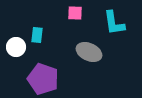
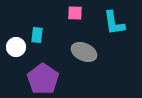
gray ellipse: moved 5 px left
purple pentagon: rotated 16 degrees clockwise
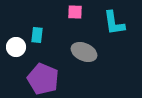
pink square: moved 1 px up
purple pentagon: rotated 12 degrees counterclockwise
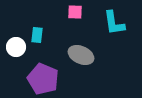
gray ellipse: moved 3 px left, 3 px down
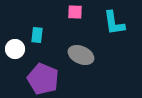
white circle: moved 1 px left, 2 px down
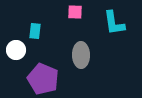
cyan rectangle: moved 2 px left, 4 px up
white circle: moved 1 px right, 1 px down
gray ellipse: rotated 65 degrees clockwise
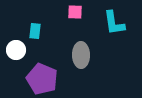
purple pentagon: moved 1 px left
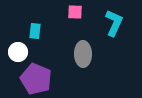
cyan L-shape: rotated 148 degrees counterclockwise
white circle: moved 2 px right, 2 px down
gray ellipse: moved 2 px right, 1 px up
purple pentagon: moved 6 px left
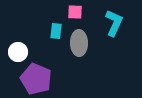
cyan rectangle: moved 21 px right
gray ellipse: moved 4 px left, 11 px up
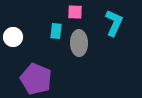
white circle: moved 5 px left, 15 px up
